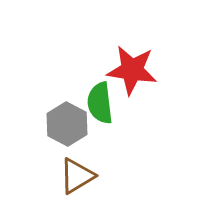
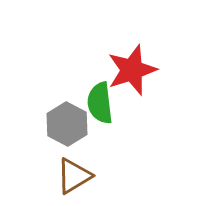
red star: rotated 27 degrees counterclockwise
brown triangle: moved 3 px left
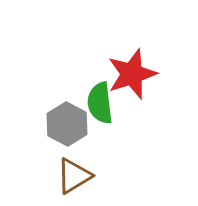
red star: moved 4 px down
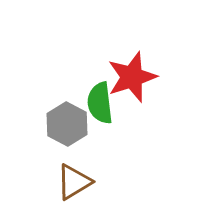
red star: moved 3 px down
brown triangle: moved 6 px down
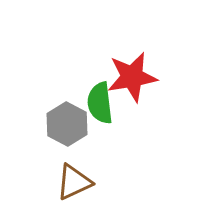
red star: rotated 9 degrees clockwise
brown triangle: rotated 6 degrees clockwise
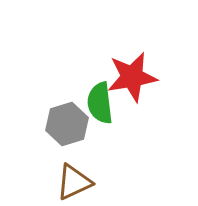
gray hexagon: rotated 15 degrees clockwise
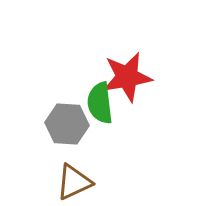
red star: moved 5 px left
gray hexagon: rotated 21 degrees clockwise
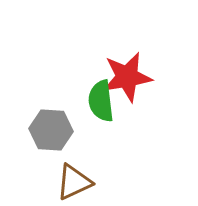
green semicircle: moved 1 px right, 2 px up
gray hexagon: moved 16 px left, 6 px down
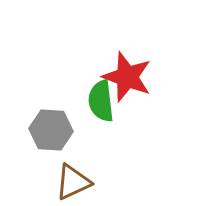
red star: rotated 30 degrees clockwise
brown triangle: moved 1 px left
